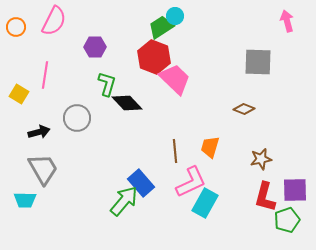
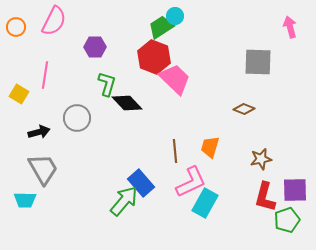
pink arrow: moved 3 px right, 6 px down
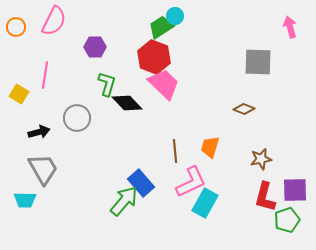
pink trapezoid: moved 11 px left, 5 px down
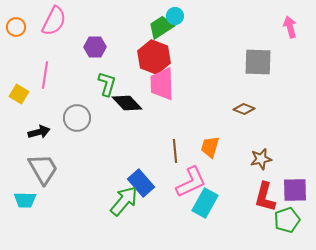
pink trapezoid: moved 2 px left; rotated 136 degrees counterclockwise
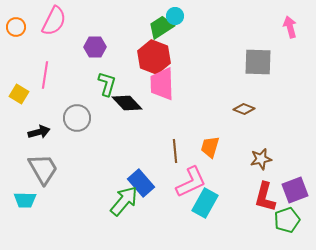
purple square: rotated 20 degrees counterclockwise
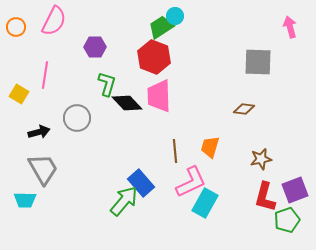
pink trapezoid: moved 3 px left, 12 px down
brown diamond: rotated 15 degrees counterclockwise
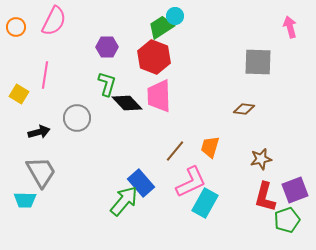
purple hexagon: moved 12 px right
brown line: rotated 45 degrees clockwise
gray trapezoid: moved 2 px left, 3 px down
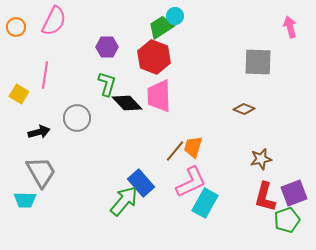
brown diamond: rotated 15 degrees clockwise
orange trapezoid: moved 17 px left
purple square: moved 1 px left, 3 px down
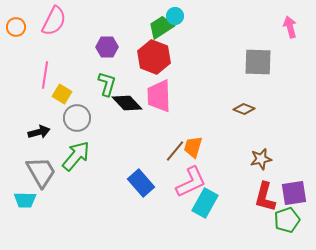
yellow square: moved 43 px right
purple square: rotated 12 degrees clockwise
green arrow: moved 48 px left, 45 px up
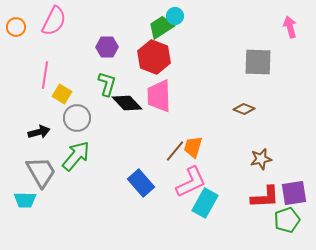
red L-shape: rotated 108 degrees counterclockwise
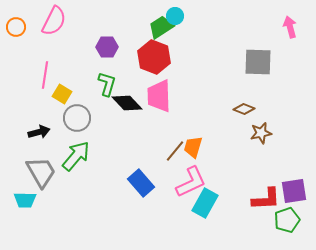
brown star: moved 26 px up
purple square: moved 2 px up
red L-shape: moved 1 px right, 2 px down
